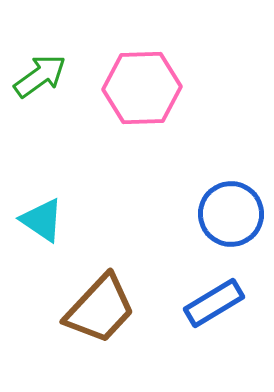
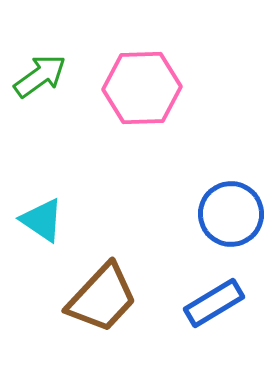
brown trapezoid: moved 2 px right, 11 px up
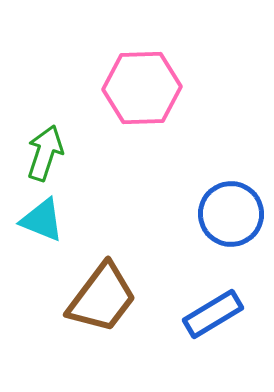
green arrow: moved 5 px right, 77 px down; rotated 36 degrees counterclockwise
cyan triangle: rotated 12 degrees counterclockwise
brown trapezoid: rotated 6 degrees counterclockwise
blue rectangle: moved 1 px left, 11 px down
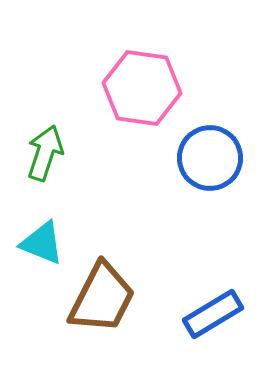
pink hexagon: rotated 10 degrees clockwise
blue circle: moved 21 px left, 56 px up
cyan triangle: moved 23 px down
brown trapezoid: rotated 10 degrees counterclockwise
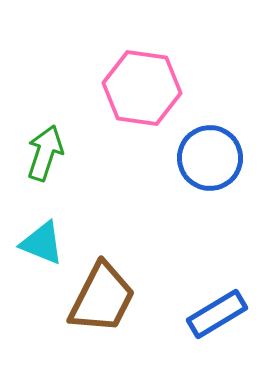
blue rectangle: moved 4 px right
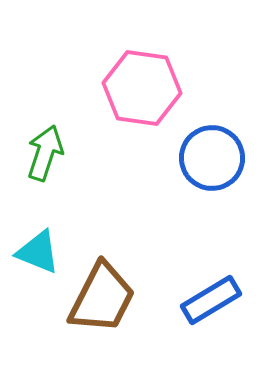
blue circle: moved 2 px right
cyan triangle: moved 4 px left, 9 px down
blue rectangle: moved 6 px left, 14 px up
